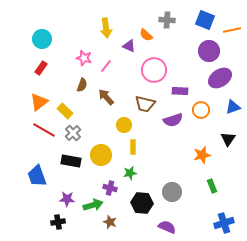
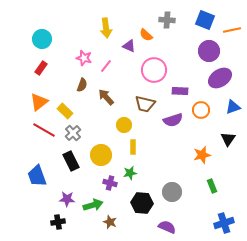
black rectangle at (71, 161): rotated 54 degrees clockwise
purple cross at (110, 188): moved 5 px up
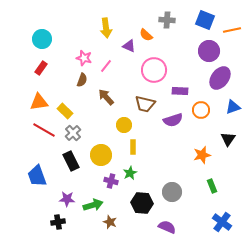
purple ellipse at (220, 78): rotated 20 degrees counterclockwise
brown semicircle at (82, 85): moved 5 px up
orange triangle at (39, 102): rotated 30 degrees clockwise
green star at (130, 173): rotated 16 degrees counterclockwise
purple cross at (110, 183): moved 1 px right, 2 px up
blue cross at (224, 223): moved 2 px left, 1 px up; rotated 36 degrees counterclockwise
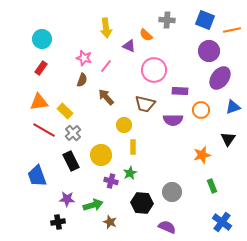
purple semicircle at (173, 120): rotated 18 degrees clockwise
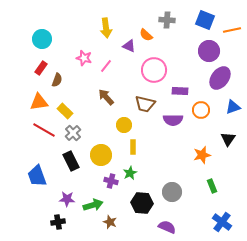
brown semicircle at (82, 80): moved 25 px left
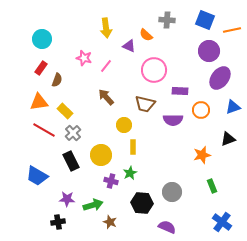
black triangle at (228, 139): rotated 35 degrees clockwise
blue trapezoid at (37, 176): rotated 40 degrees counterclockwise
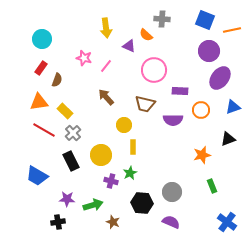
gray cross at (167, 20): moved 5 px left, 1 px up
brown star at (110, 222): moved 3 px right
blue cross at (222, 222): moved 5 px right
purple semicircle at (167, 227): moved 4 px right, 5 px up
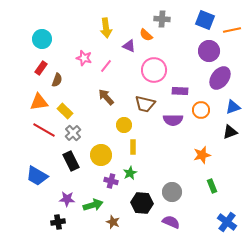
black triangle at (228, 139): moved 2 px right, 7 px up
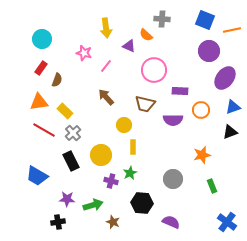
pink star at (84, 58): moved 5 px up
purple ellipse at (220, 78): moved 5 px right
gray circle at (172, 192): moved 1 px right, 13 px up
